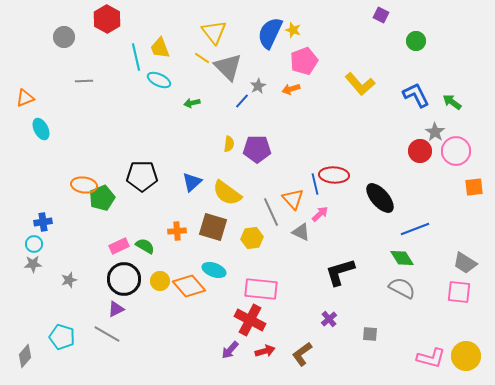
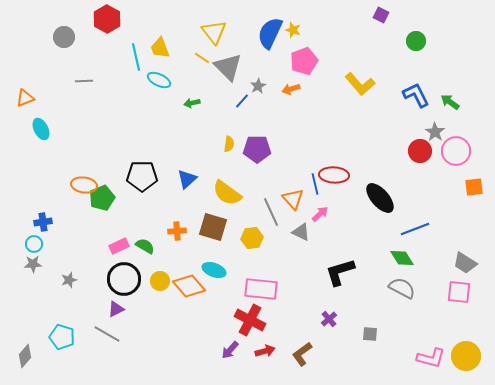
green arrow at (452, 102): moved 2 px left
blue triangle at (192, 182): moved 5 px left, 3 px up
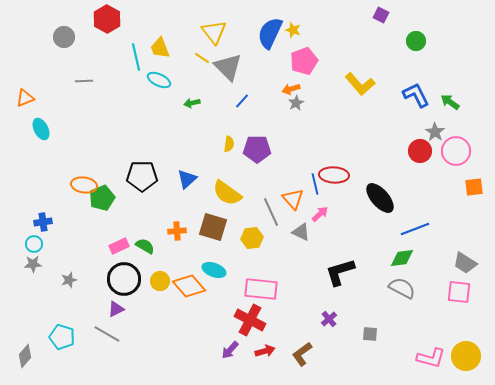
gray star at (258, 86): moved 38 px right, 17 px down
green diamond at (402, 258): rotated 65 degrees counterclockwise
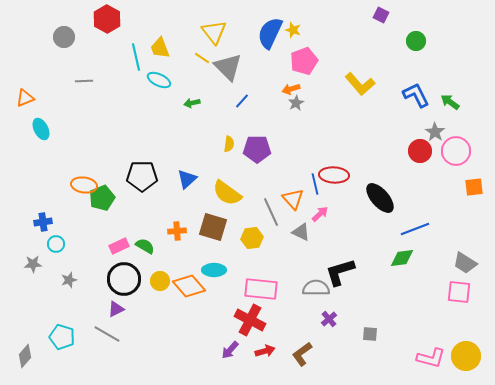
cyan circle at (34, 244): moved 22 px right
cyan ellipse at (214, 270): rotated 20 degrees counterclockwise
gray semicircle at (402, 288): moved 86 px left; rotated 28 degrees counterclockwise
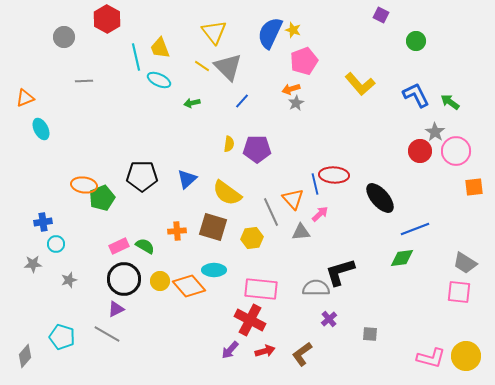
yellow line at (202, 58): moved 8 px down
gray triangle at (301, 232): rotated 30 degrees counterclockwise
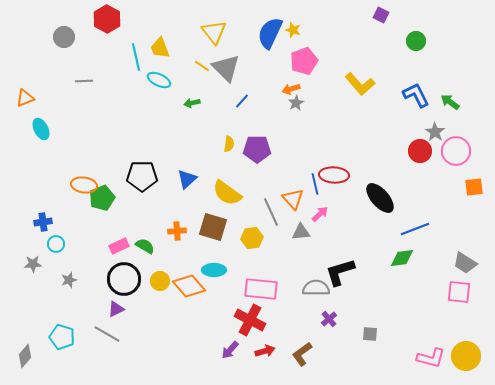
gray triangle at (228, 67): moved 2 px left, 1 px down
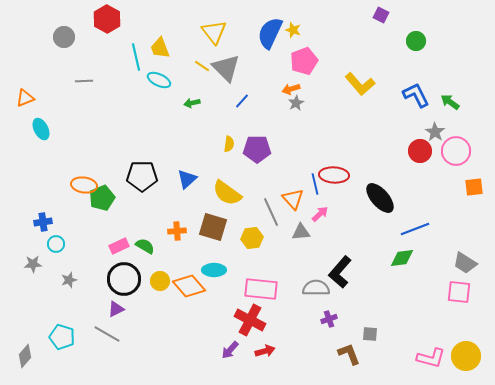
black L-shape at (340, 272): rotated 32 degrees counterclockwise
purple cross at (329, 319): rotated 21 degrees clockwise
brown L-shape at (302, 354): moved 47 px right; rotated 105 degrees clockwise
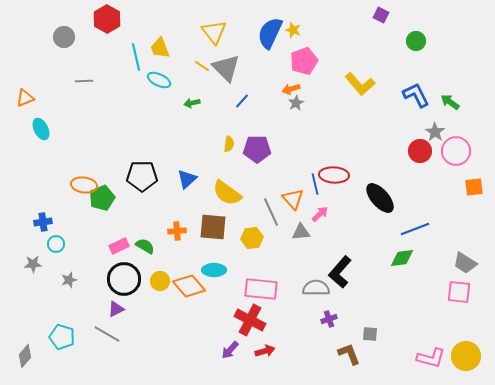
brown square at (213, 227): rotated 12 degrees counterclockwise
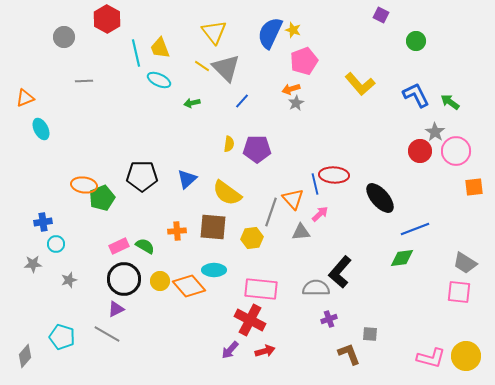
cyan line at (136, 57): moved 4 px up
gray line at (271, 212): rotated 44 degrees clockwise
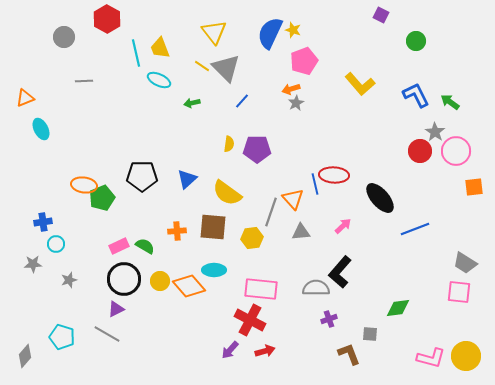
pink arrow at (320, 214): moved 23 px right, 12 px down
green diamond at (402, 258): moved 4 px left, 50 px down
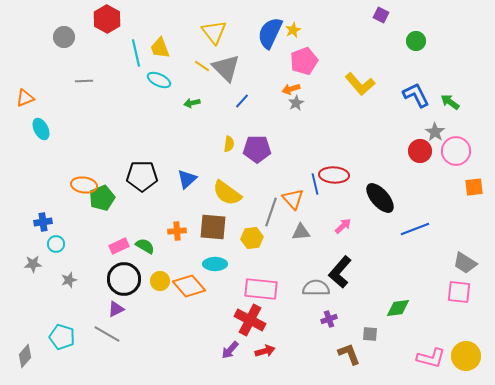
yellow star at (293, 30): rotated 28 degrees clockwise
cyan ellipse at (214, 270): moved 1 px right, 6 px up
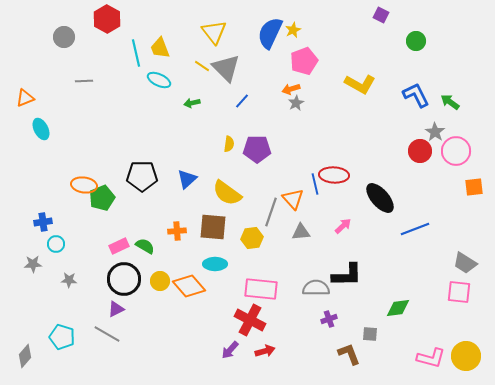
yellow L-shape at (360, 84): rotated 20 degrees counterclockwise
black L-shape at (340, 272): moved 7 px right, 3 px down; rotated 132 degrees counterclockwise
gray star at (69, 280): rotated 21 degrees clockwise
